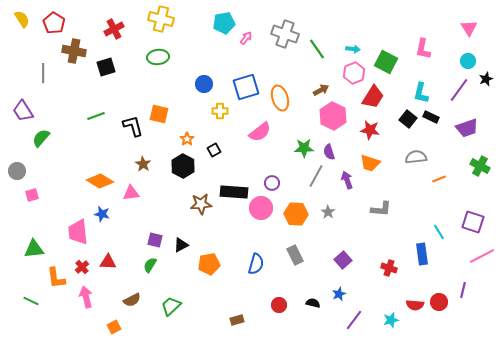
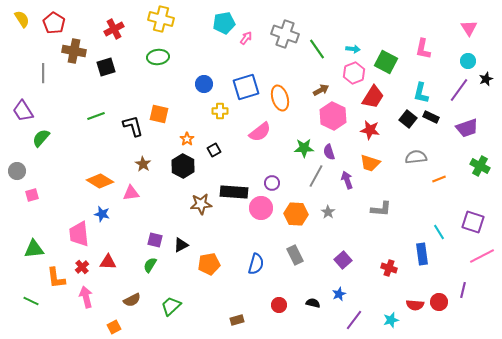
pink trapezoid at (78, 232): moved 1 px right, 2 px down
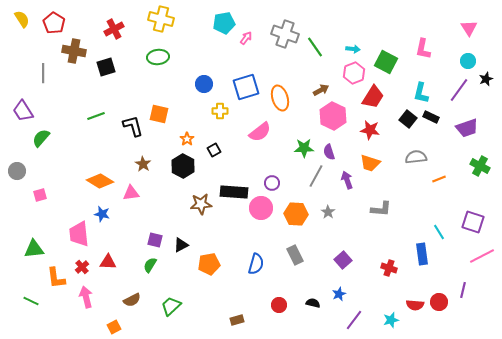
green line at (317, 49): moved 2 px left, 2 px up
pink square at (32, 195): moved 8 px right
